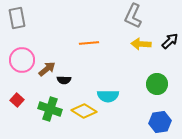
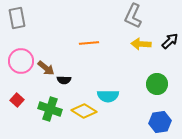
pink circle: moved 1 px left, 1 px down
brown arrow: moved 1 px left, 1 px up; rotated 78 degrees clockwise
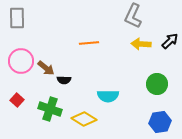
gray rectangle: rotated 10 degrees clockwise
yellow diamond: moved 8 px down
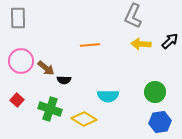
gray rectangle: moved 1 px right
orange line: moved 1 px right, 2 px down
green circle: moved 2 px left, 8 px down
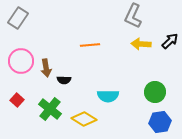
gray rectangle: rotated 35 degrees clockwise
brown arrow: rotated 42 degrees clockwise
green cross: rotated 20 degrees clockwise
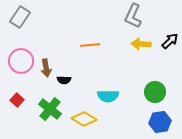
gray rectangle: moved 2 px right, 1 px up
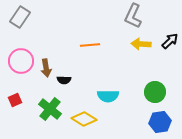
red square: moved 2 px left; rotated 24 degrees clockwise
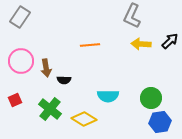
gray L-shape: moved 1 px left
green circle: moved 4 px left, 6 px down
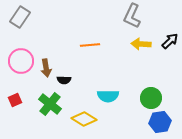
green cross: moved 5 px up
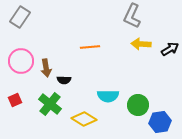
black arrow: moved 8 px down; rotated 12 degrees clockwise
orange line: moved 2 px down
green circle: moved 13 px left, 7 px down
